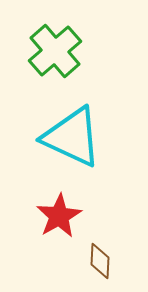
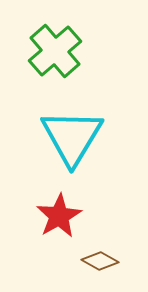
cyan triangle: rotated 36 degrees clockwise
brown diamond: rotated 63 degrees counterclockwise
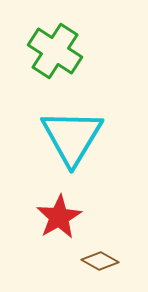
green cross: rotated 16 degrees counterclockwise
red star: moved 1 px down
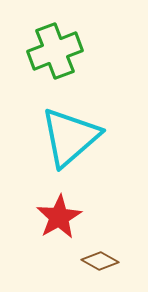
green cross: rotated 36 degrees clockwise
cyan triangle: moved 2 px left; rotated 18 degrees clockwise
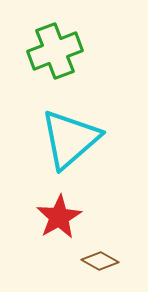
cyan triangle: moved 2 px down
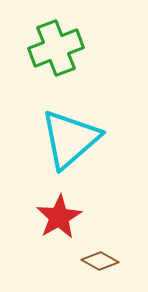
green cross: moved 1 px right, 3 px up
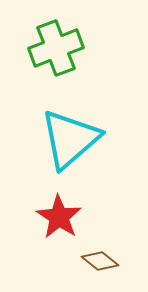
red star: rotated 9 degrees counterclockwise
brown diamond: rotated 9 degrees clockwise
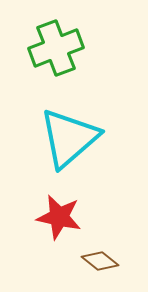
cyan triangle: moved 1 px left, 1 px up
red star: rotated 21 degrees counterclockwise
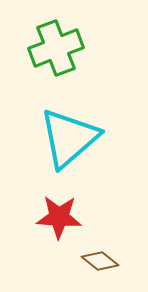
red star: rotated 9 degrees counterclockwise
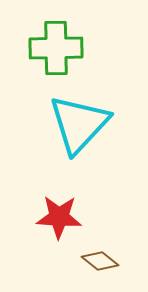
green cross: rotated 20 degrees clockwise
cyan triangle: moved 10 px right, 14 px up; rotated 6 degrees counterclockwise
